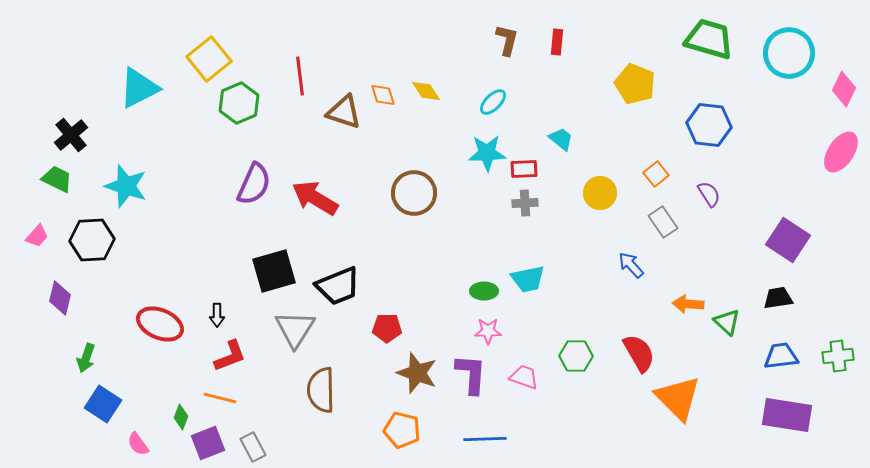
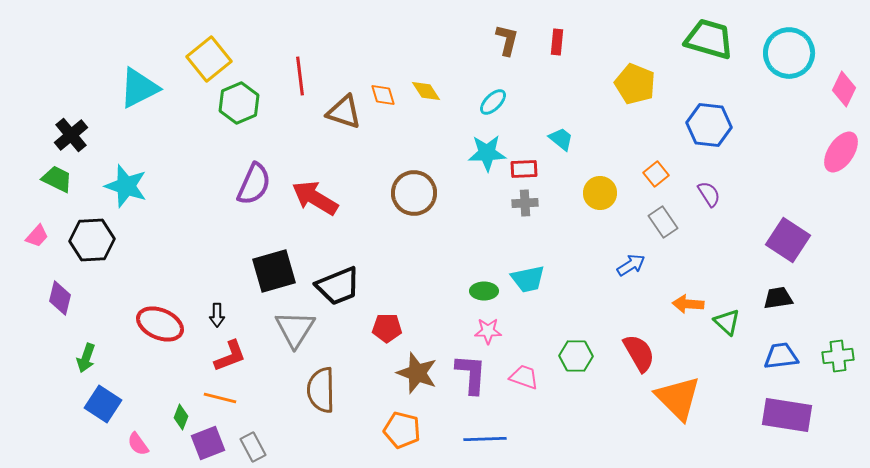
blue arrow at (631, 265): rotated 100 degrees clockwise
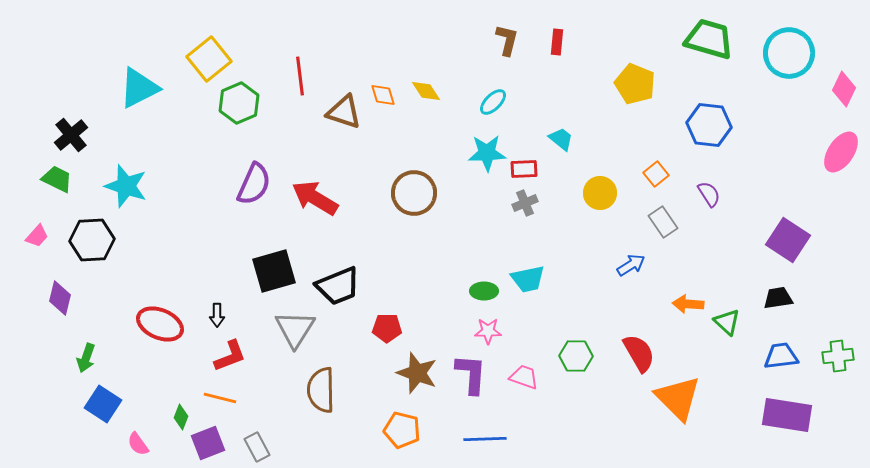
gray cross at (525, 203): rotated 20 degrees counterclockwise
gray rectangle at (253, 447): moved 4 px right
